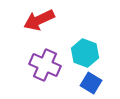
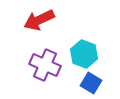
cyan hexagon: moved 1 px left, 1 px down
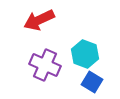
cyan hexagon: moved 1 px right
blue square: moved 1 px right, 1 px up
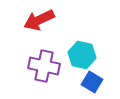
cyan hexagon: moved 3 px left, 1 px down; rotated 8 degrees counterclockwise
purple cross: moved 1 px left, 1 px down; rotated 12 degrees counterclockwise
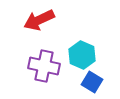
cyan hexagon: rotated 12 degrees clockwise
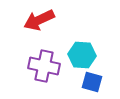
cyan hexagon: rotated 20 degrees counterclockwise
blue square: rotated 15 degrees counterclockwise
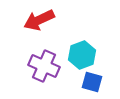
cyan hexagon: rotated 24 degrees counterclockwise
purple cross: rotated 12 degrees clockwise
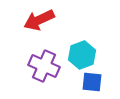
blue square: rotated 10 degrees counterclockwise
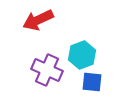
red arrow: moved 1 px left
purple cross: moved 3 px right, 4 px down
